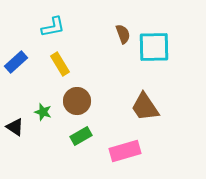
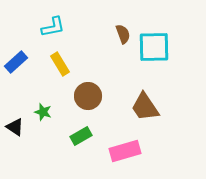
brown circle: moved 11 px right, 5 px up
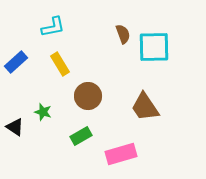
pink rectangle: moved 4 px left, 3 px down
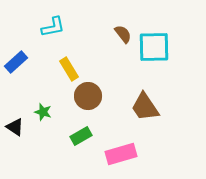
brown semicircle: rotated 18 degrees counterclockwise
yellow rectangle: moved 9 px right, 5 px down
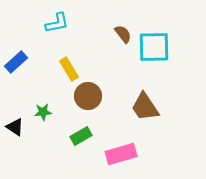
cyan L-shape: moved 4 px right, 4 px up
green star: rotated 24 degrees counterclockwise
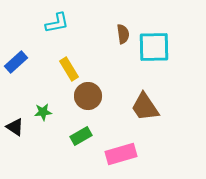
brown semicircle: rotated 30 degrees clockwise
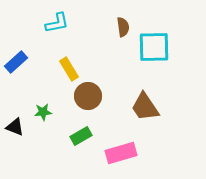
brown semicircle: moved 7 px up
black triangle: rotated 12 degrees counterclockwise
pink rectangle: moved 1 px up
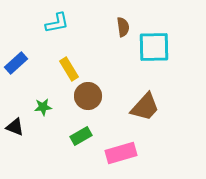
blue rectangle: moved 1 px down
brown trapezoid: rotated 104 degrees counterclockwise
green star: moved 5 px up
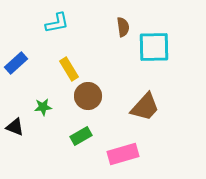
pink rectangle: moved 2 px right, 1 px down
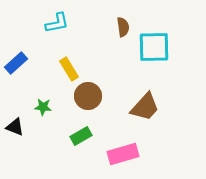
green star: rotated 12 degrees clockwise
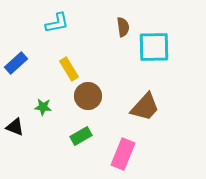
pink rectangle: rotated 52 degrees counterclockwise
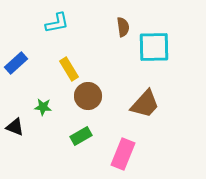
brown trapezoid: moved 3 px up
